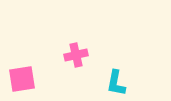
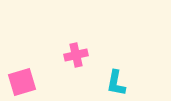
pink square: moved 3 px down; rotated 8 degrees counterclockwise
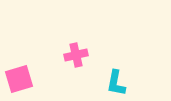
pink square: moved 3 px left, 3 px up
